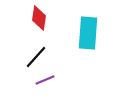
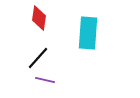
black line: moved 2 px right, 1 px down
purple line: rotated 36 degrees clockwise
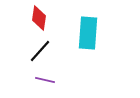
black line: moved 2 px right, 7 px up
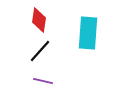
red diamond: moved 2 px down
purple line: moved 2 px left, 1 px down
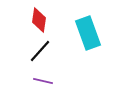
cyan rectangle: rotated 24 degrees counterclockwise
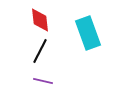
red diamond: moved 1 px right; rotated 15 degrees counterclockwise
black line: rotated 15 degrees counterclockwise
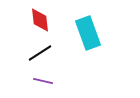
black line: moved 2 px down; rotated 30 degrees clockwise
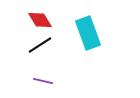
red diamond: rotated 25 degrees counterclockwise
black line: moved 8 px up
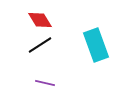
cyan rectangle: moved 8 px right, 12 px down
purple line: moved 2 px right, 2 px down
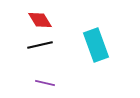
black line: rotated 20 degrees clockwise
